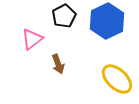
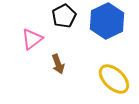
yellow ellipse: moved 3 px left
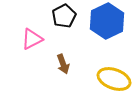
pink triangle: rotated 10 degrees clockwise
brown arrow: moved 5 px right
yellow ellipse: rotated 24 degrees counterclockwise
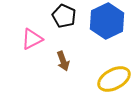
black pentagon: rotated 20 degrees counterclockwise
brown arrow: moved 3 px up
yellow ellipse: rotated 48 degrees counterclockwise
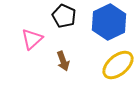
blue hexagon: moved 2 px right, 1 px down
pink triangle: rotated 15 degrees counterclockwise
yellow ellipse: moved 4 px right, 14 px up; rotated 12 degrees counterclockwise
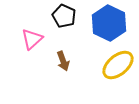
blue hexagon: moved 1 px down; rotated 8 degrees counterclockwise
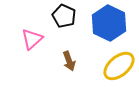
brown arrow: moved 6 px right
yellow ellipse: moved 1 px right, 1 px down
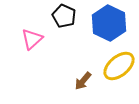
brown arrow: moved 14 px right, 20 px down; rotated 60 degrees clockwise
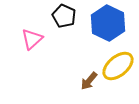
blue hexagon: moved 1 px left
yellow ellipse: moved 1 px left
brown arrow: moved 6 px right
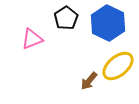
black pentagon: moved 2 px right, 2 px down; rotated 15 degrees clockwise
pink triangle: rotated 20 degrees clockwise
